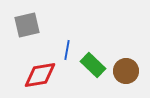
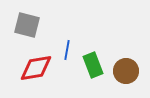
gray square: rotated 28 degrees clockwise
green rectangle: rotated 25 degrees clockwise
red diamond: moved 4 px left, 7 px up
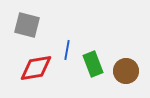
green rectangle: moved 1 px up
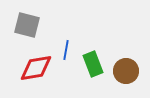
blue line: moved 1 px left
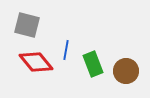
red diamond: moved 6 px up; rotated 60 degrees clockwise
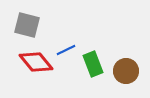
blue line: rotated 54 degrees clockwise
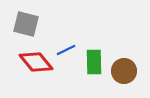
gray square: moved 1 px left, 1 px up
green rectangle: moved 1 px right, 2 px up; rotated 20 degrees clockwise
brown circle: moved 2 px left
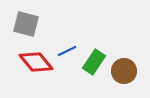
blue line: moved 1 px right, 1 px down
green rectangle: rotated 35 degrees clockwise
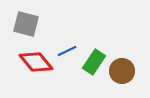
brown circle: moved 2 px left
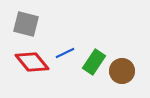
blue line: moved 2 px left, 2 px down
red diamond: moved 4 px left
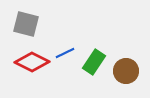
red diamond: rotated 24 degrees counterclockwise
brown circle: moved 4 px right
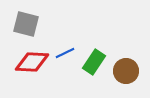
red diamond: rotated 24 degrees counterclockwise
